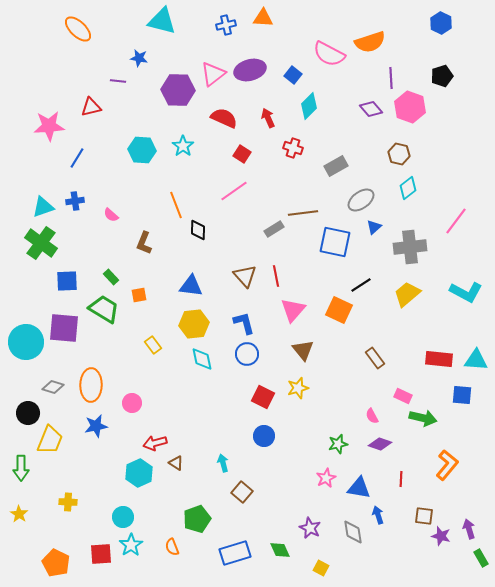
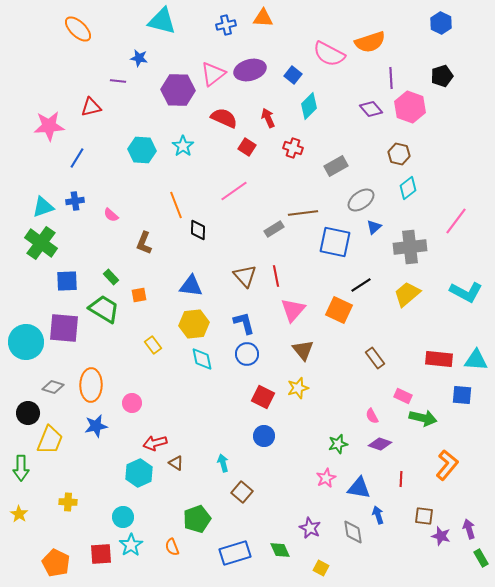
red square at (242, 154): moved 5 px right, 7 px up
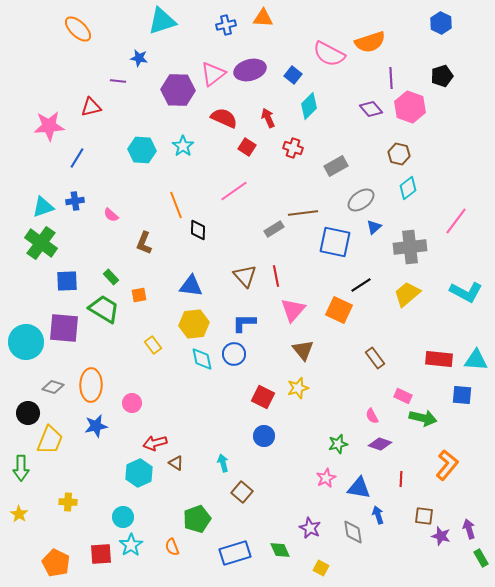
cyan triangle at (162, 21): rotated 32 degrees counterclockwise
blue L-shape at (244, 323): rotated 75 degrees counterclockwise
blue circle at (247, 354): moved 13 px left
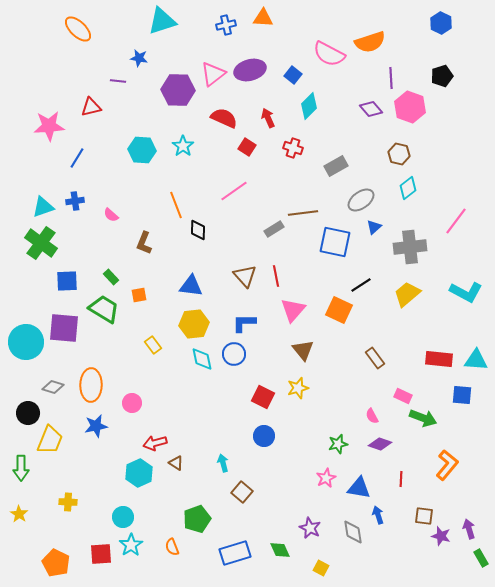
green arrow at (423, 418): rotated 8 degrees clockwise
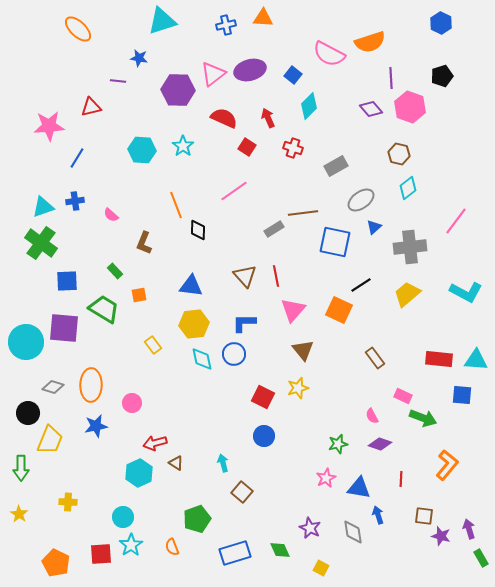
green rectangle at (111, 277): moved 4 px right, 6 px up
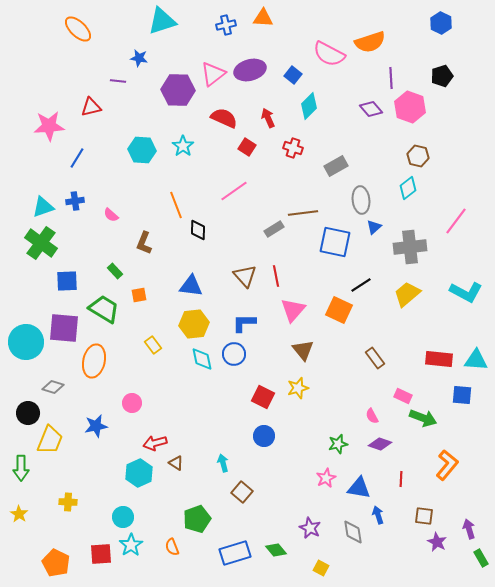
brown hexagon at (399, 154): moved 19 px right, 2 px down
gray ellipse at (361, 200): rotated 60 degrees counterclockwise
orange ellipse at (91, 385): moved 3 px right, 24 px up; rotated 12 degrees clockwise
purple star at (441, 536): moved 4 px left, 6 px down; rotated 12 degrees clockwise
green diamond at (280, 550): moved 4 px left; rotated 15 degrees counterclockwise
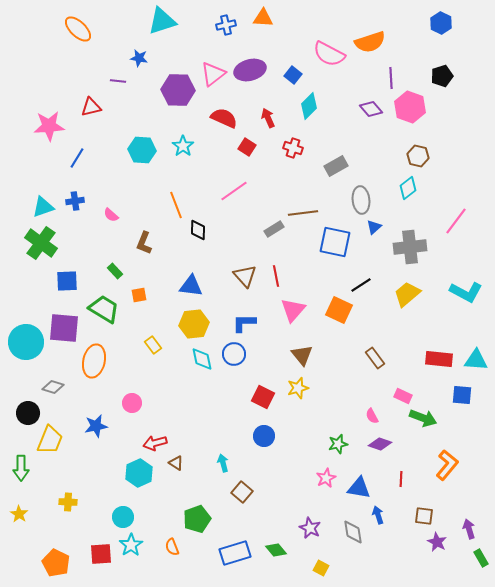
brown triangle at (303, 350): moved 1 px left, 5 px down
